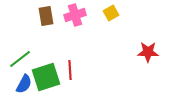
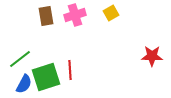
red star: moved 4 px right, 4 px down
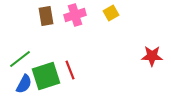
red line: rotated 18 degrees counterclockwise
green square: moved 1 px up
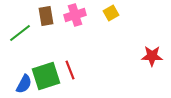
green line: moved 26 px up
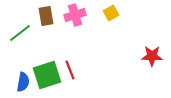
green square: moved 1 px right, 1 px up
blue semicircle: moved 1 px left, 2 px up; rotated 18 degrees counterclockwise
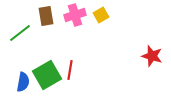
yellow square: moved 10 px left, 2 px down
red star: rotated 15 degrees clockwise
red line: rotated 30 degrees clockwise
green square: rotated 12 degrees counterclockwise
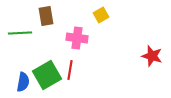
pink cross: moved 2 px right, 23 px down; rotated 25 degrees clockwise
green line: rotated 35 degrees clockwise
